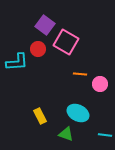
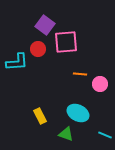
pink square: rotated 35 degrees counterclockwise
cyan line: rotated 16 degrees clockwise
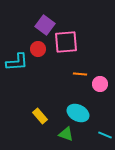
yellow rectangle: rotated 14 degrees counterclockwise
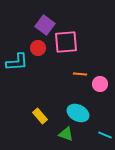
red circle: moved 1 px up
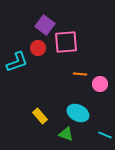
cyan L-shape: rotated 15 degrees counterclockwise
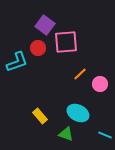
orange line: rotated 48 degrees counterclockwise
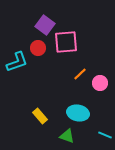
pink circle: moved 1 px up
cyan ellipse: rotated 15 degrees counterclockwise
green triangle: moved 1 px right, 2 px down
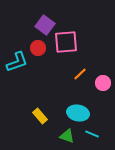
pink circle: moved 3 px right
cyan line: moved 13 px left, 1 px up
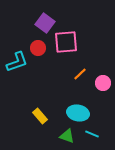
purple square: moved 2 px up
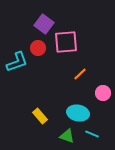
purple square: moved 1 px left, 1 px down
pink circle: moved 10 px down
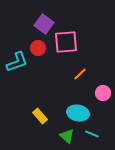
green triangle: rotated 21 degrees clockwise
